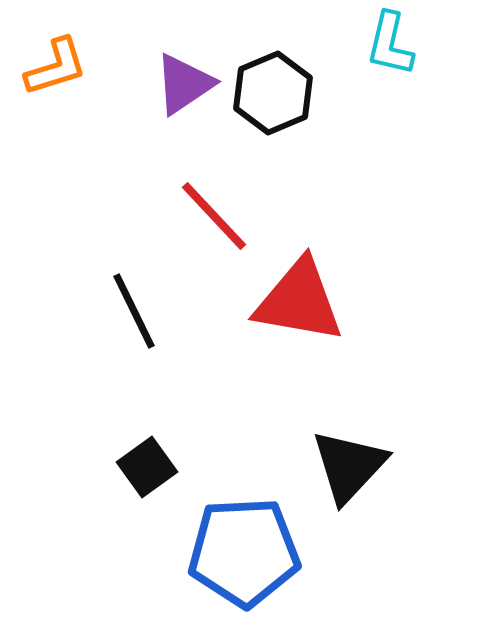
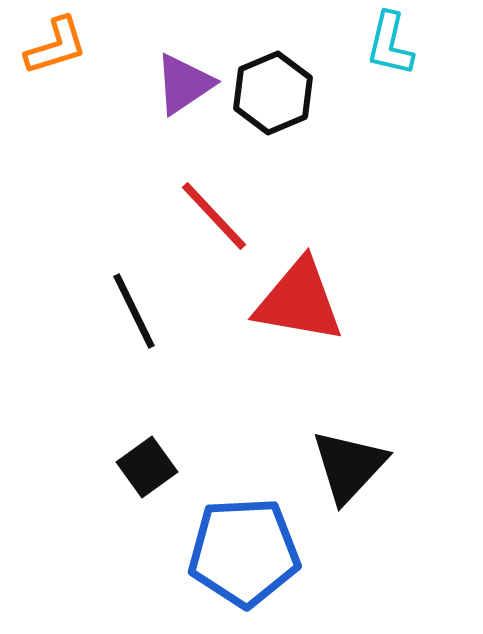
orange L-shape: moved 21 px up
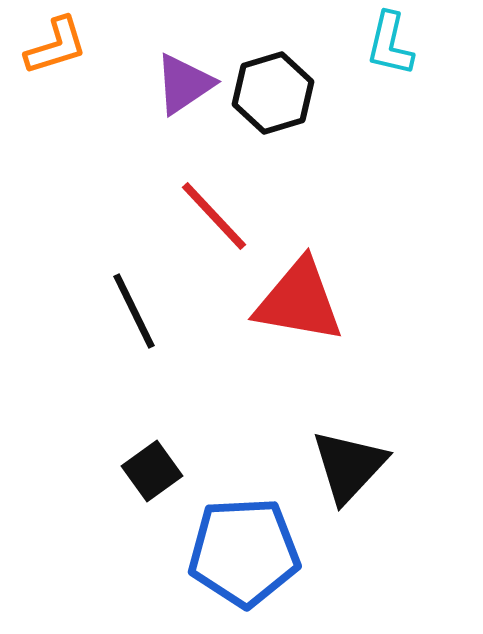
black hexagon: rotated 6 degrees clockwise
black square: moved 5 px right, 4 px down
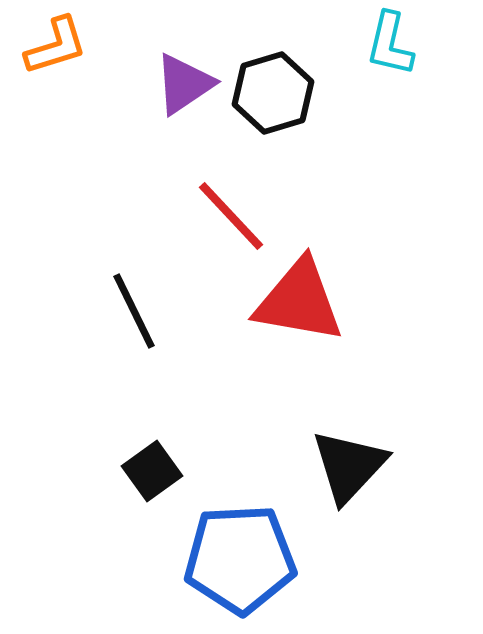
red line: moved 17 px right
blue pentagon: moved 4 px left, 7 px down
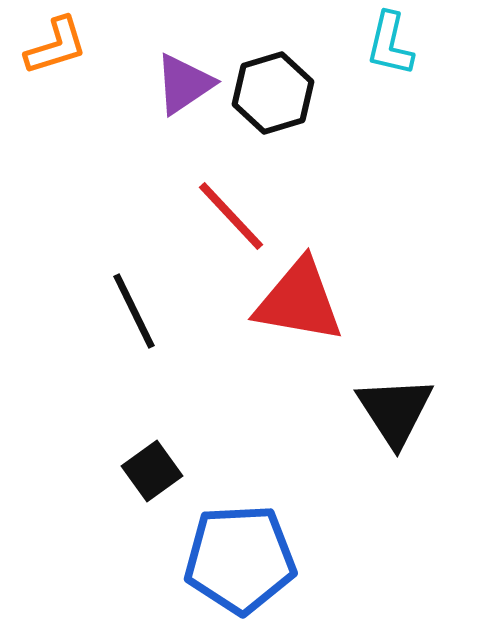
black triangle: moved 46 px right, 55 px up; rotated 16 degrees counterclockwise
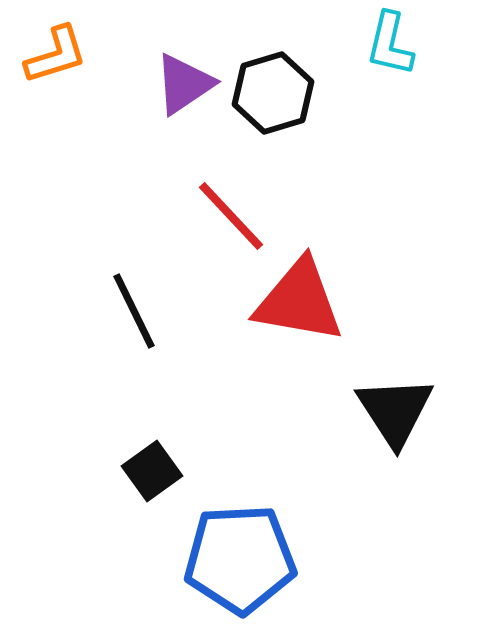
orange L-shape: moved 9 px down
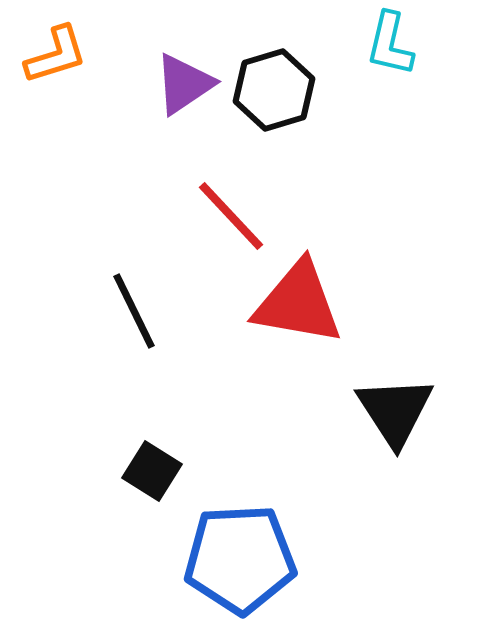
black hexagon: moved 1 px right, 3 px up
red triangle: moved 1 px left, 2 px down
black square: rotated 22 degrees counterclockwise
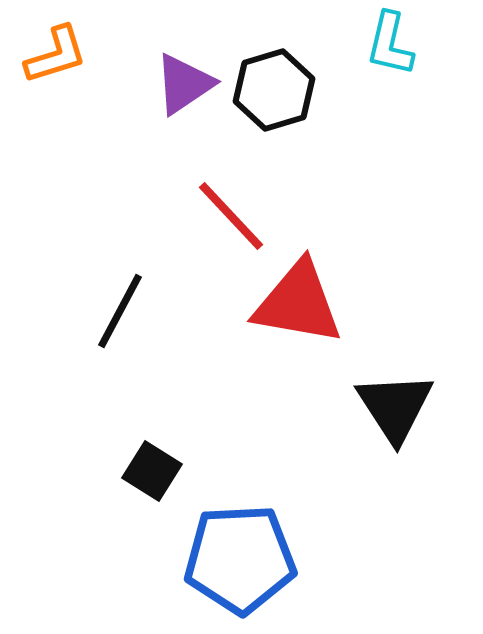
black line: moved 14 px left; rotated 54 degrees clockwise
black triangle: moved 4 px up
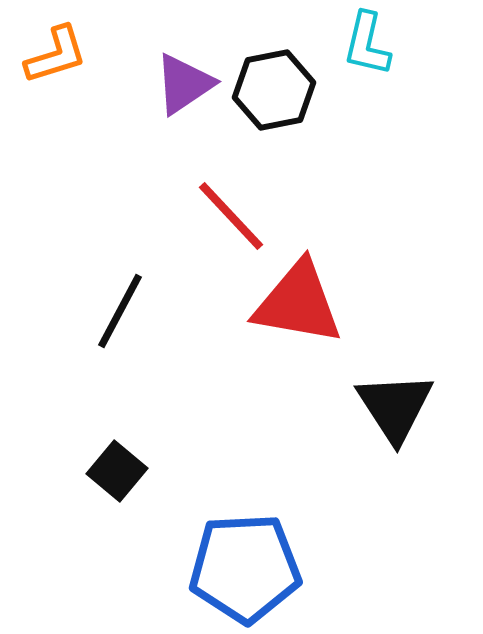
cyan L-shape: moved 23 px left
black hexagon: rotated 6 degrees clockwise
black square: moved 35 px left; rotated 8 degrees clockwise
blue pentagon: moved 5 px right, 9 px down
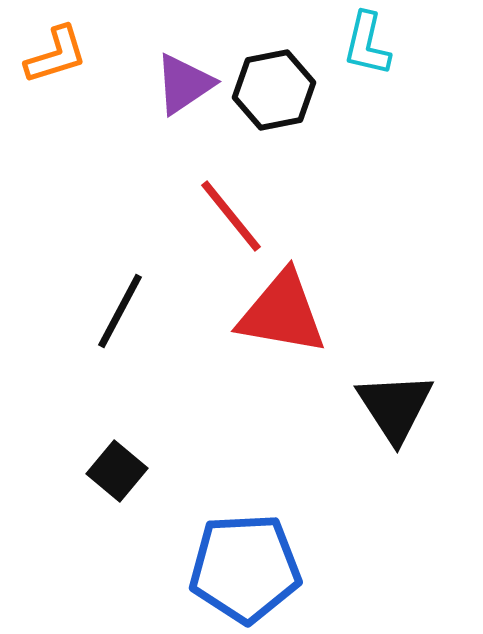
red line: rotated 4 degrees clockwise
red triangle: moved 16 px left, 10 px down
